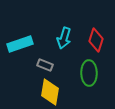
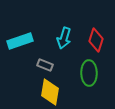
cyan rectangle: moved 3 px up
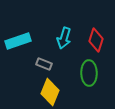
cyan rectangle: moved 2 px left
gray rectangle: moved 1 px left, 1 px up
yellow diamond: rotated 12 degrees clockwise
